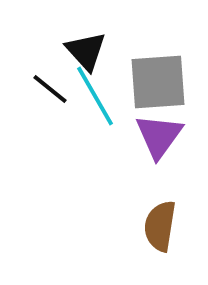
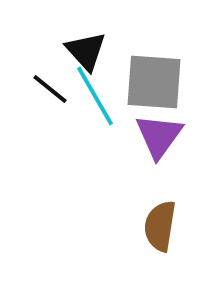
gray square: moved 4 px left; rotated 8 degrees clockwise
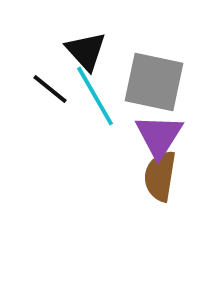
gray square: rotated 8 degrees clockwise
purple triangle: rotated 4 degrees counterclockwise
brown semicircle: moved 50 px up
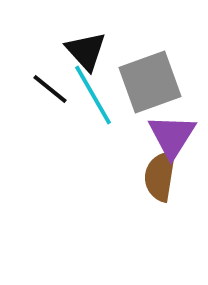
gray square: moved 4 px left; rotated 32 degrees counterclockwise
cyan line: moved 2 px left, 1 px up
purple triangle: moved 13 px right
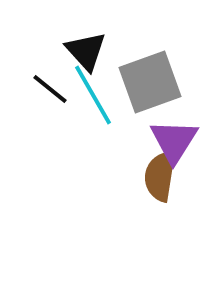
purple triangle: moved 2 px right, 5 px down
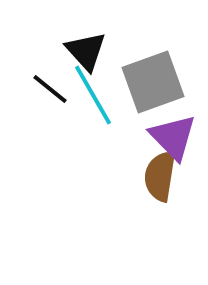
gray square: moved 3 px right
purple triangle: moved 1 px left, 4 px up; rotated 16 degrees counterclockwise
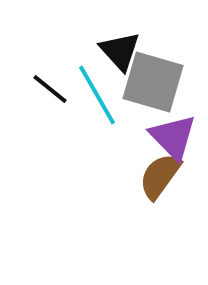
black triangle: moved 34 px right
gray square: rotated 36 degrees clockwise
cyan line: moved 4 px right
brown semicircle: rotated 27 degrees clockwise
